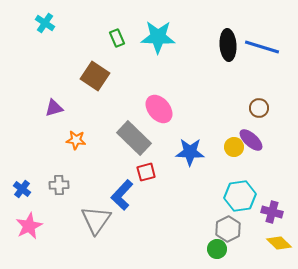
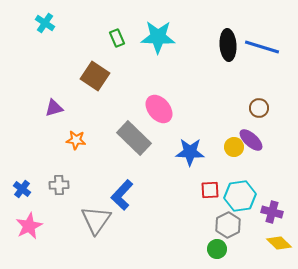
red square: moved 64 px right, 18 px down; rotated 12 degrees clockwise
gray hexagon: moved 4 px up
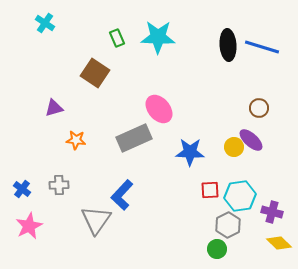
brown square: moved 3 px up
gray rectangle: rotated 68 degrees counterclockwise
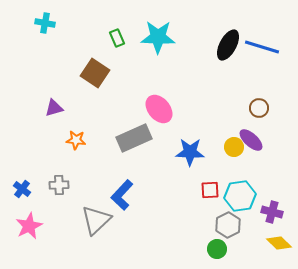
cyan cross: rotated 24 degrees counterclockwise
black ellipse: rotated 32 degrees clockwise
gray triangle: rotated 12 degrees clockwise
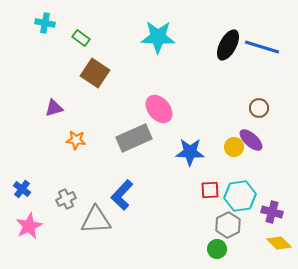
green rectangle: moved 36 px left; rotated 30 degrees counterclockwise
gray cross: moved 7 px right, 14 px down; rotated 24 degrees counterclockwise
gray triangle: rotated 40 degrees clockwise
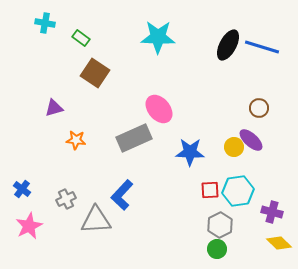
cyan hexagon: moved 2 px left, 5 px up
gray hexagon: moved 8 px left
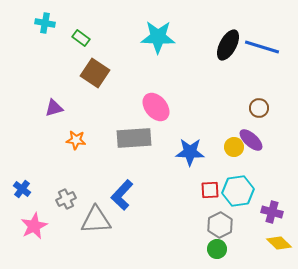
pink ellipse: moved 3 px left, 2 px up
gray rectangle: rotated 20 degrees clockwise
pink star: moved 5 px right
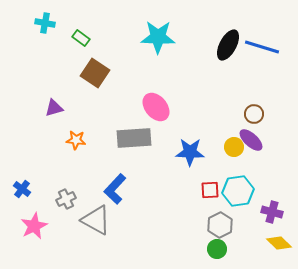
brown circle: moved 5 px left, 6 px down
blue L-shape: moved 7 px left, 6 px up
gray triangle: rotated 32 degrees clockwise
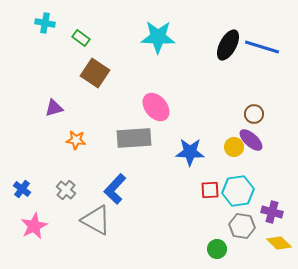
gray cross: moved 9 px up; rotated 24 degrees counterclockwise
gray hexagon: moved 22 px right, 1 px down; rotated 25 degrees counterclockwise
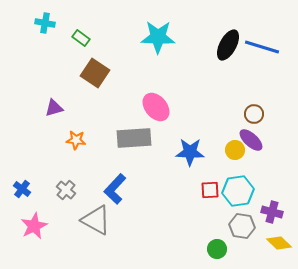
yellow circle: moved 1 px right, 3 px down
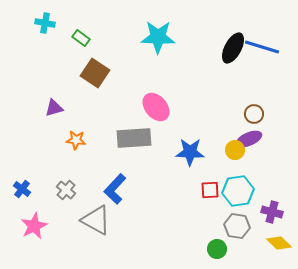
black ellipse: moved 5 px right, 3 px down
purple ellipse: moved 2 px left, 1 px up; rotated 65 degrees counterclockwise
gray hexagon: moved 5 px left
